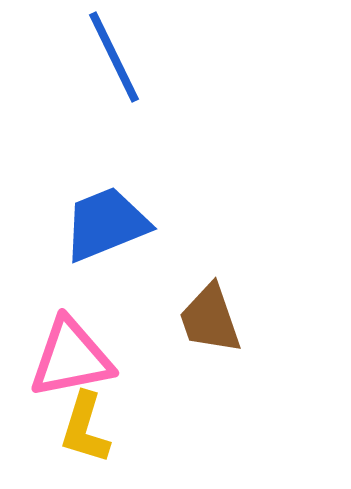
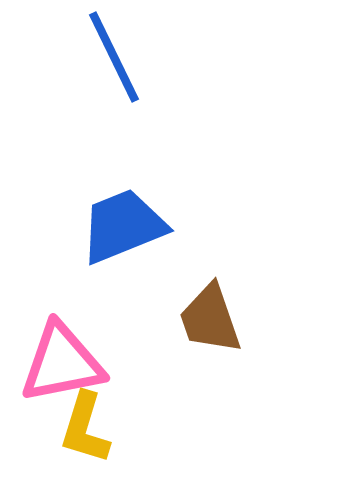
blue trapezoid: moved 17 px right, 2 px down
pink triangle: moved 9 px left, 5 px down
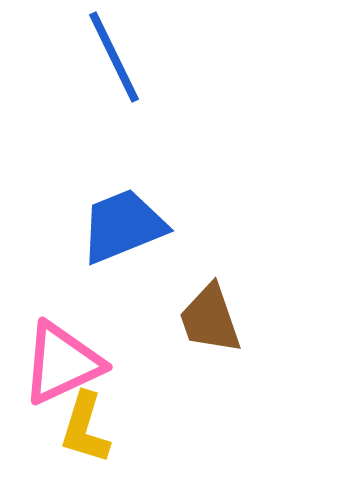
pink triangle: rotated 14 degrees counterclockwise
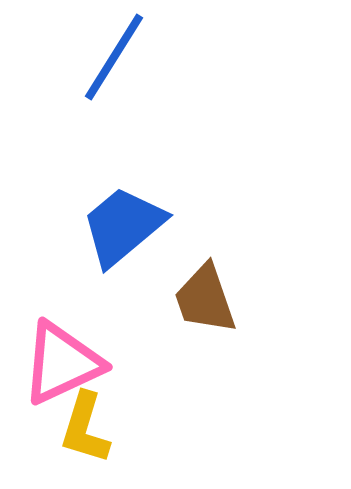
blue line: rotated 58 degrees clockwise
blue trapezoid: rotated 18 degrees counterclockwise
brown trapezoid: moved 5 px left, 20 px up
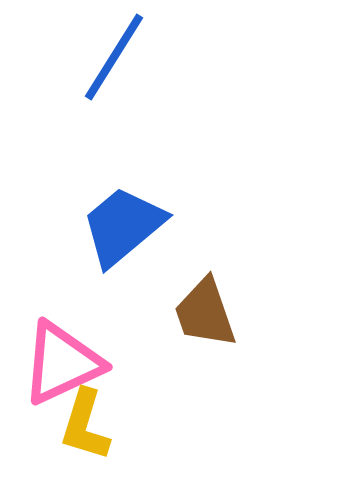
brown trapezoid: moved 14 px down
yellow L-shape: moved 3 px up
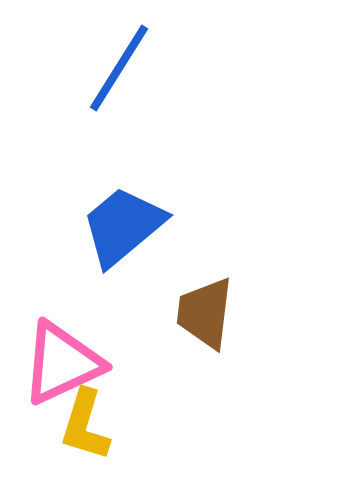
blue line: moved 5 px right, 11 px down
brown trapezoid: rotated 26 degrees clockwise
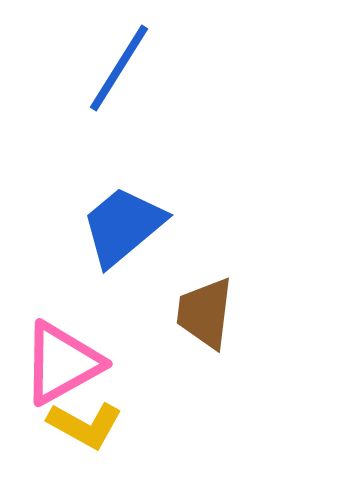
pink triangle: rotated 4 degrees counterclockwise
yellow L-shape: rotated 78 degrees counterclockwise
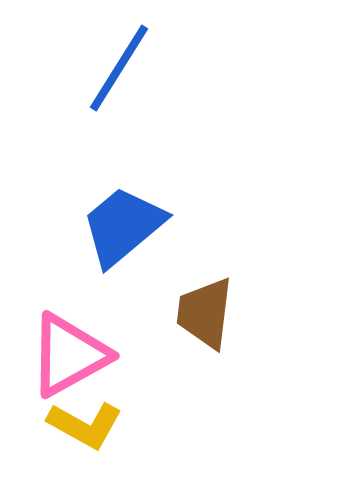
pink triangle: moved 7 px right, 8 px up
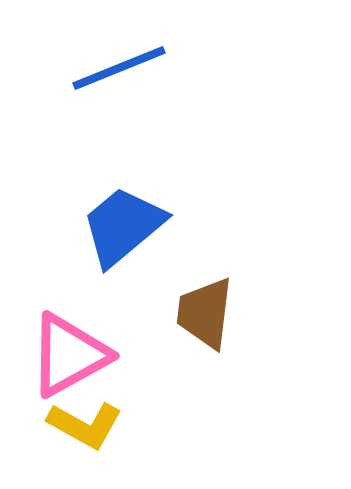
blue line: rotated 36 degrees clockwise
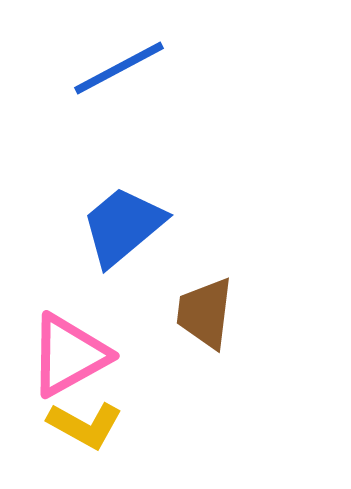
blue line: rotated 6 degrees counterclockwise
